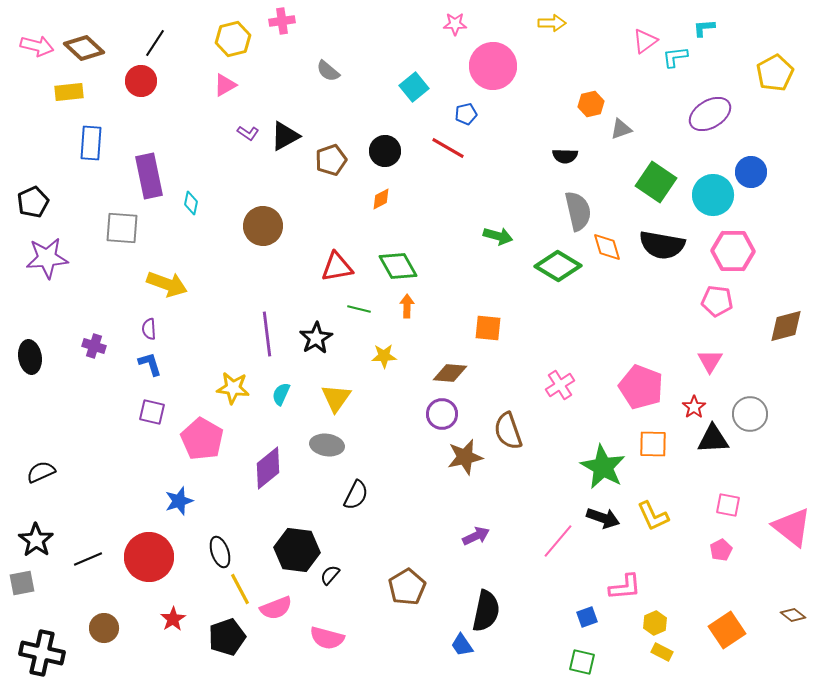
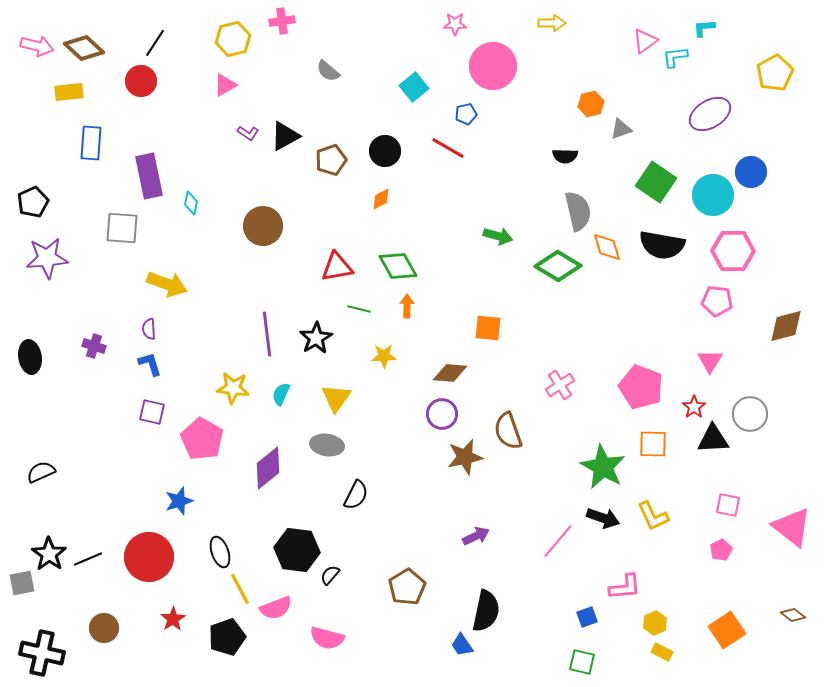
black star at (36, 540): moved 13 px right, 14 px down
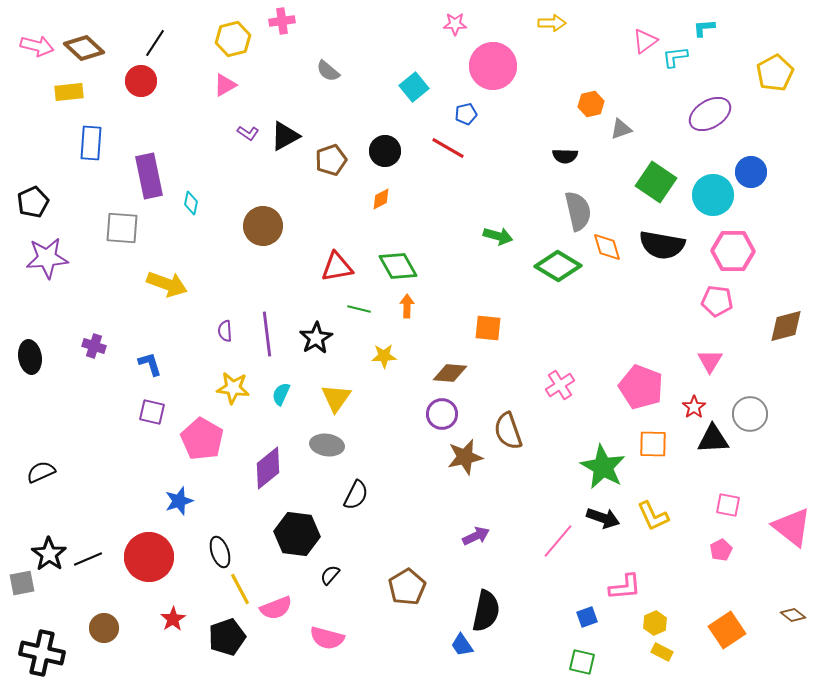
purple semicircle at (149, 329): moved 76 px right, 2 px down
black hexagon at (297, 550): moved 16 px up
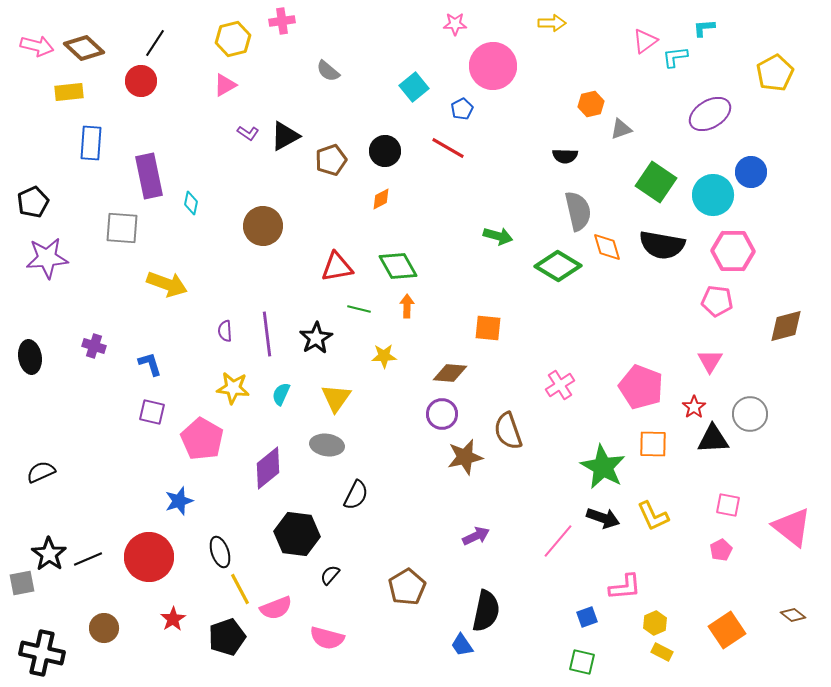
blue pentagon at (466, 114): moved 4 px left, 5 px up; rotated 15 degrees counterclockwise
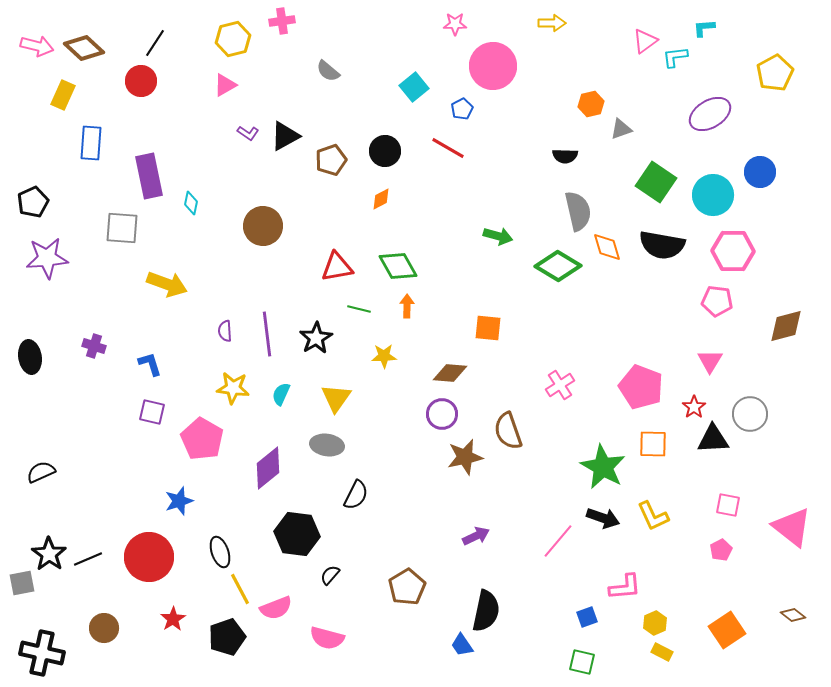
yellow rectangle at (69, 92): moved 6 px left, 3 px down; rotated 60 degrees counterclockwise
blue circle at (751, 172): moved 9 px right
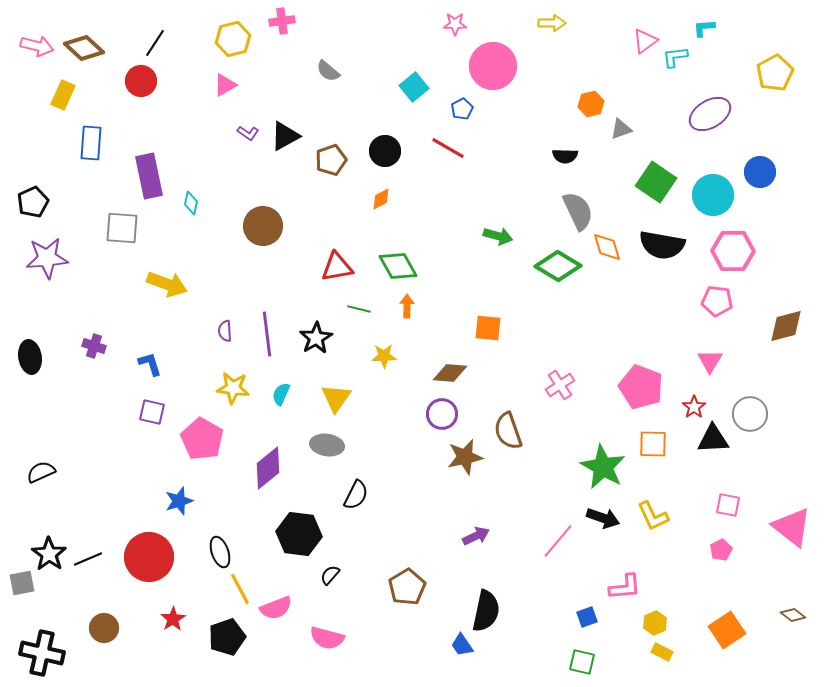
gray semicircle at (578, 211): rotated 12 degrees counterclockwise
black hexagon at (297, 534): moved 2 px right
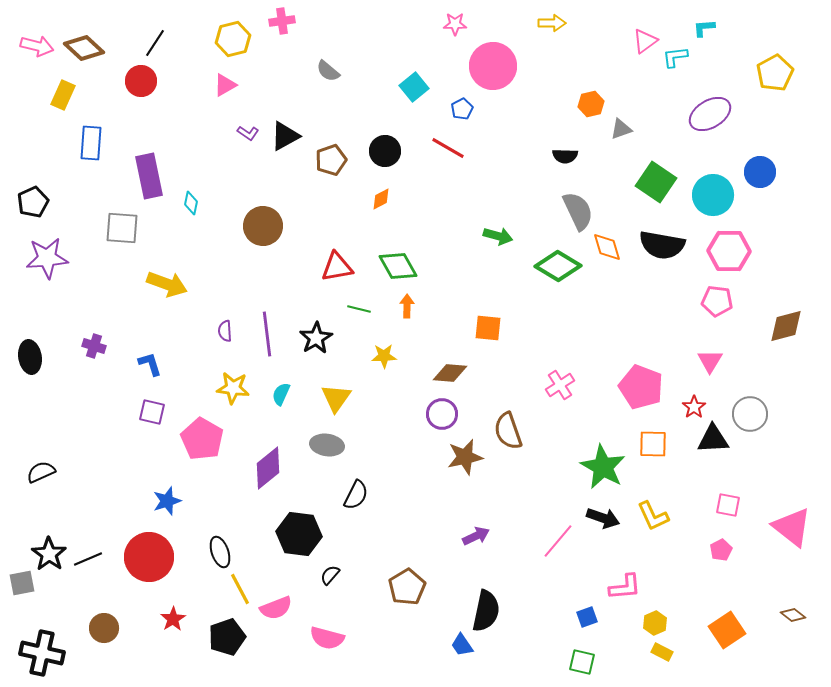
pink hexagon at (733, 251): moved 4 px left
blue star at (179, 501): moved 12 px left
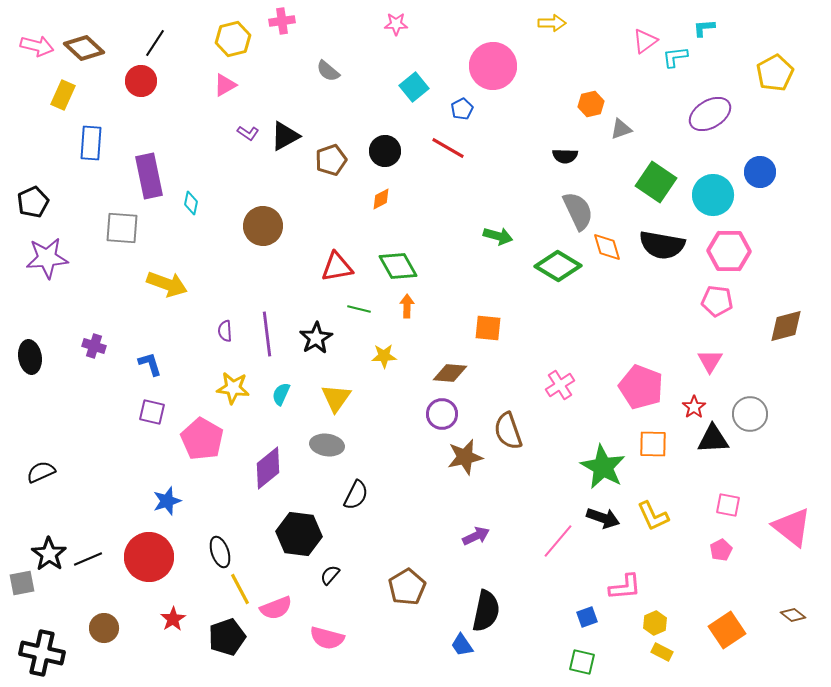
pink star at (455, 24): moved 59 px left
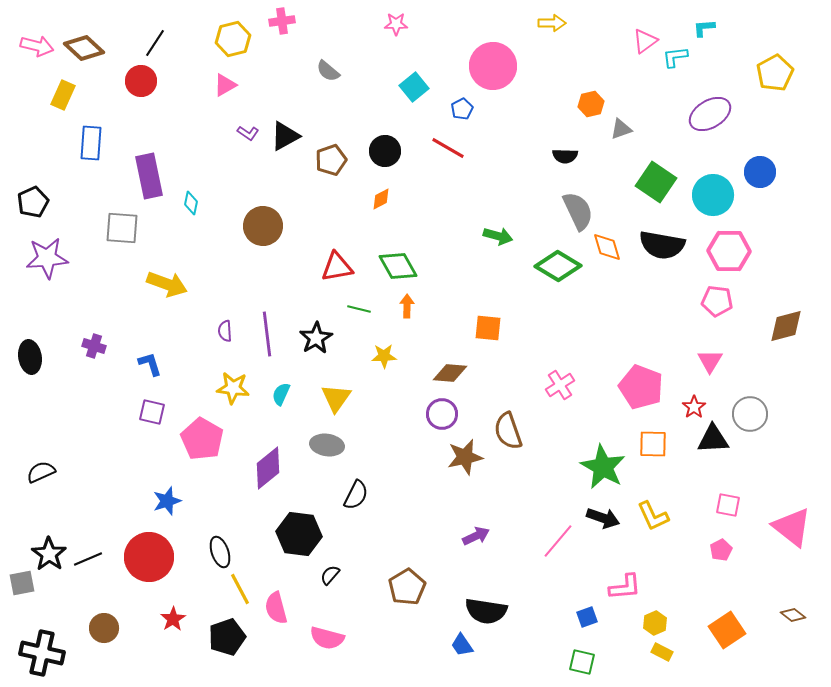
pink semicircle at (276, 608): rotated 96 degrees clockwise
black semicircle at (486, 611): rotated 87 degrees clockwise
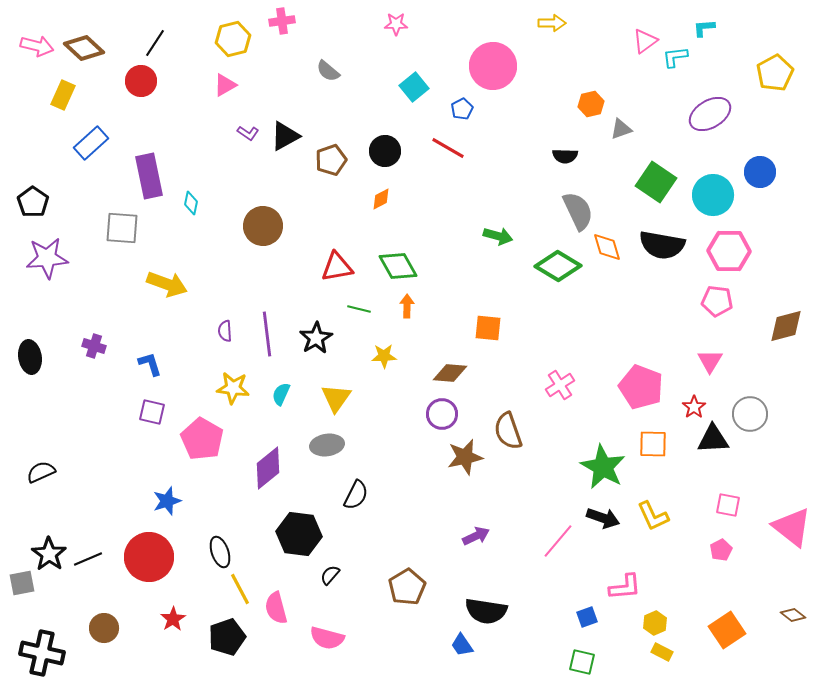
blue rectangle at (91, 143): rotated 44 degrees clockwise
black pentagon at (33, 202): rotated 12 degrees counterclockwise
gray ellipse at (327, 445): rotated 16 degrees counterclockwise
